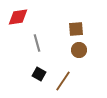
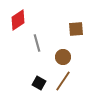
red diamond: moved 3 px down; rotated 25 degrees counterclockwise
brown circle: moved 16 px left, 7 px down
black square: moved 9 px down
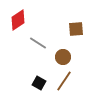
gray line: moved 1 px right; rotated 42 degrees counterclockwise
brown line: moved 1 px right
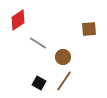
brown square: moved 13 px right
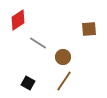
black square: moved 11 px left
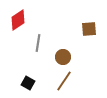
gray line: rotated 66 degrees clockwise
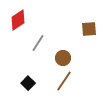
gray line: rotated 24 degrees clockwise
brown circle: moved 1 px down
black square: rotated 16 degrees clockwise
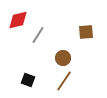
red diamond: rotated 20 degrees clockwise
brown square: moved 3 px left, 3 px down
gray line: moved 8 px up
black square: moved 3 px up; rotated 24 degrees counterclockwise
